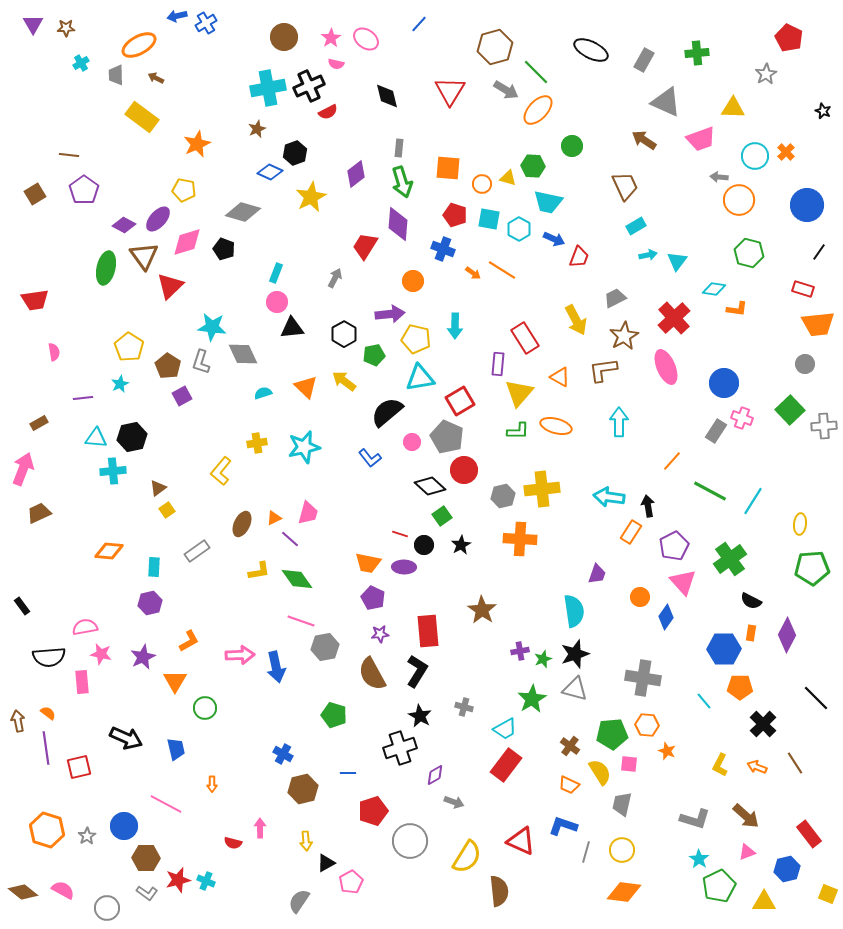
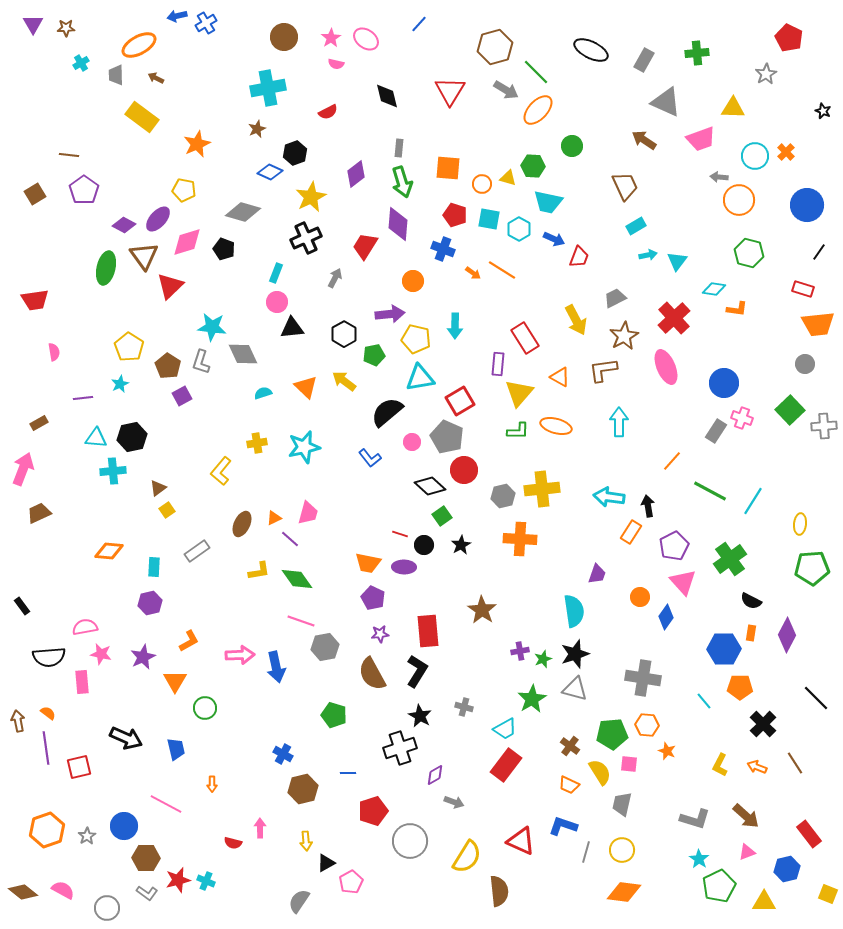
black cross at (309, 86): moved 3 px left, 152 px down
orange hexagon at (47, 830): rotated 24 degrees clockwise
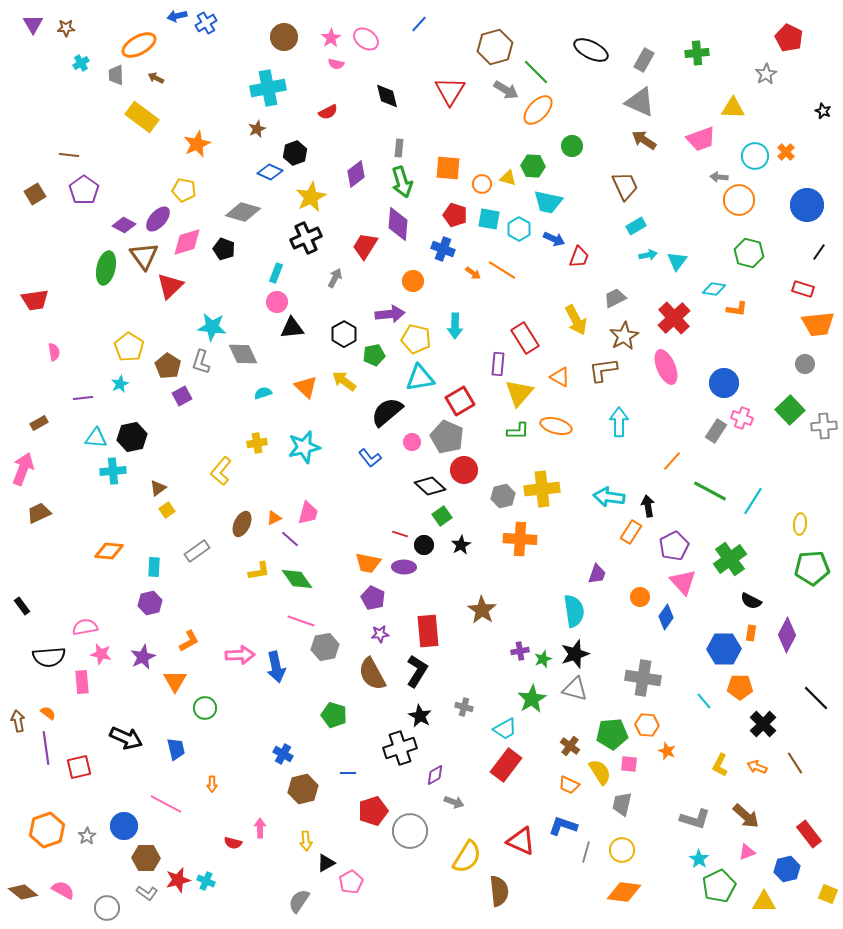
gray triangle at (666, 102): moved 26 px left
gray circle at (410, 841): moved 10 px up
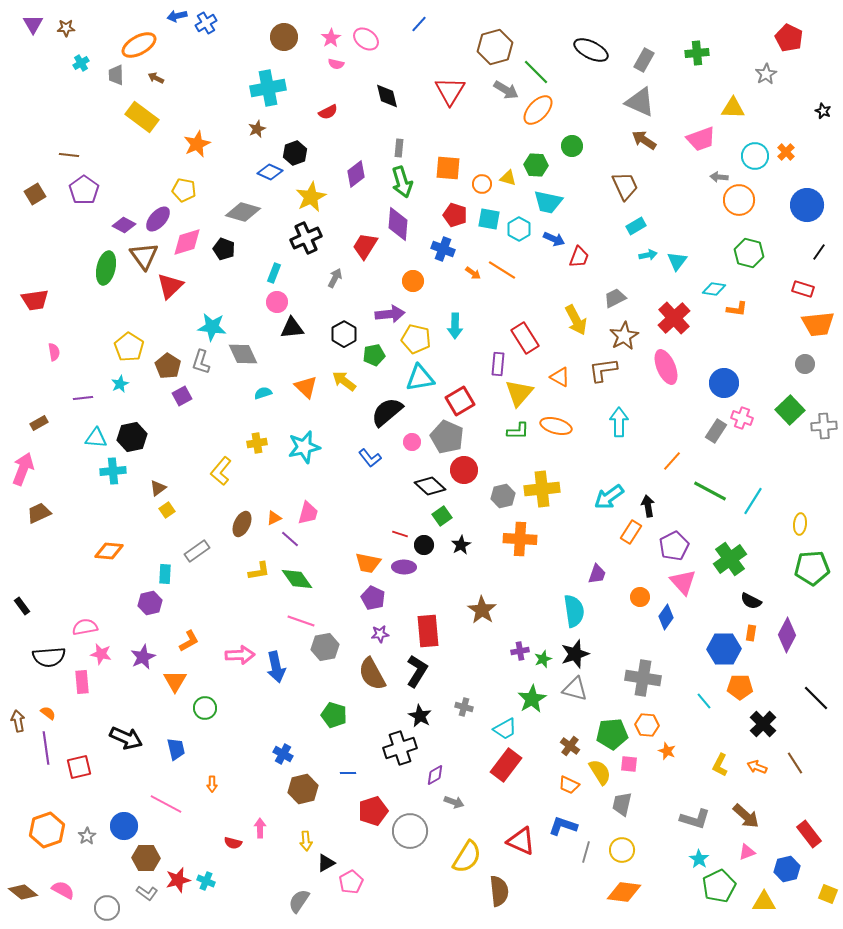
green hexagon at (533, 166): moved 3 px right, 1 px up
cyan rectangle at (276, 273): moved 2 px left
cyan arrow at (609, 497): rotated 44 degrees counterclockwise
cyan rectangle at (154, 567): moved 11 px right, 7 px down
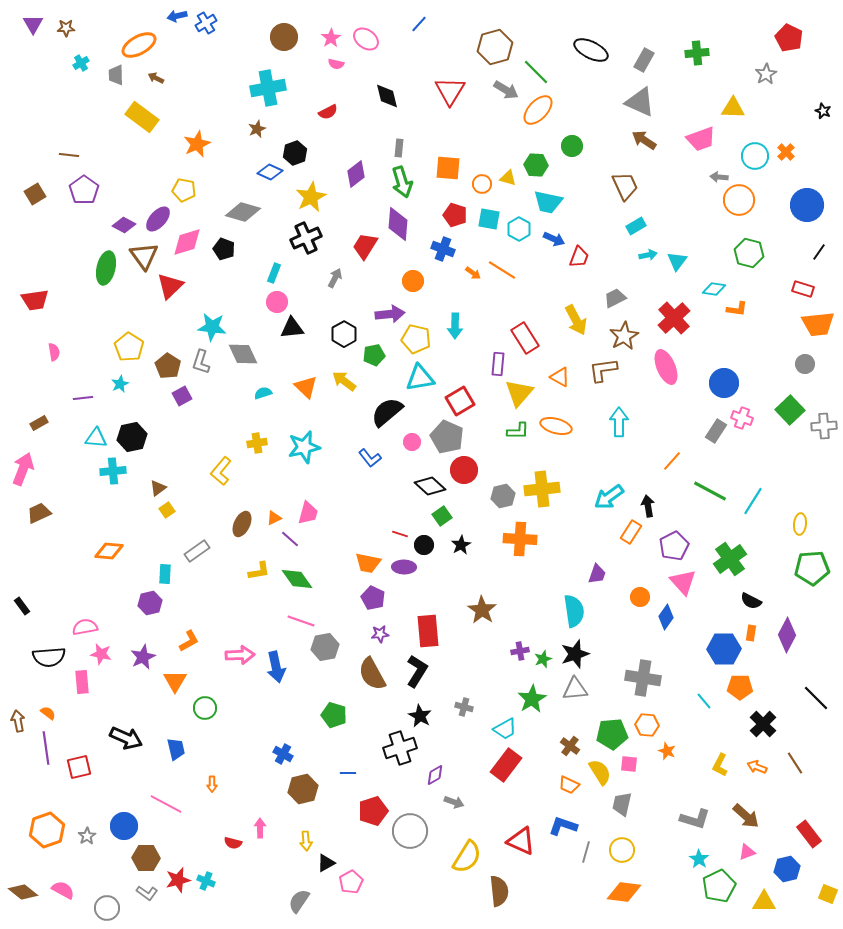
gray triangle at (575, 689): rotated 20 degrees counterclockwise
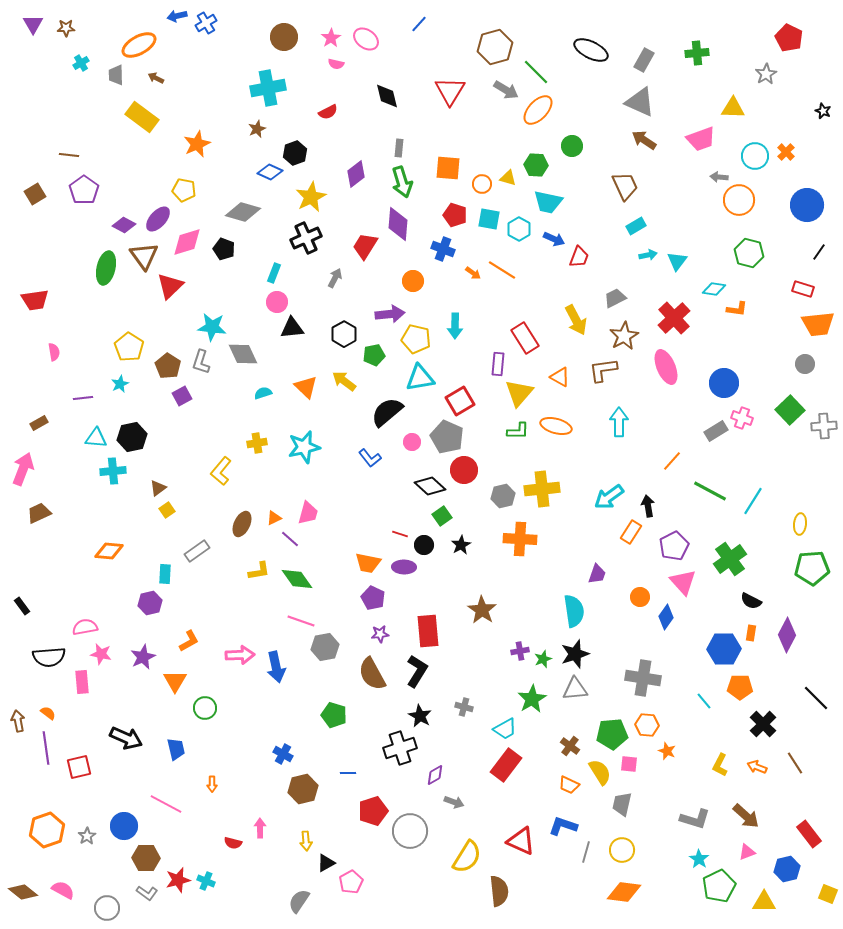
gray rectangle at (716, 431): rotated 25 degrees clockwise
